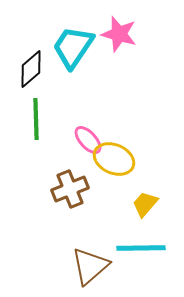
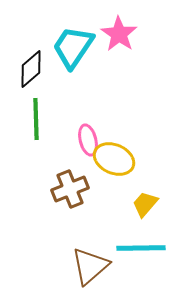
pink star: rotated 18 degrees clockwise
pink ellipse: rotated 28 degrees clockwise
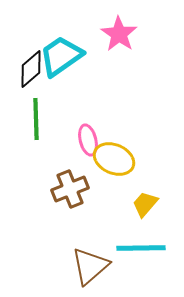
cyan trapezoid: moved 12 px left, 9 px down; rotated 21 degrees clockwise
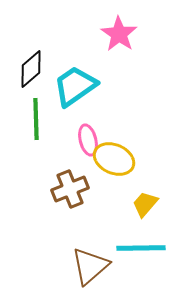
cyan trapezoid: moved 14 px right, 30 px down
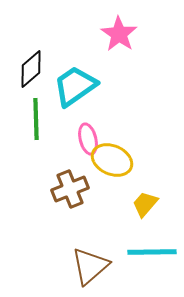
pink ellipse: moved 1 px up
yellow ellipse: moved 2 px left, 1 px down
cyan line: moved 11 px right, 4 px down
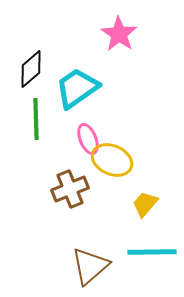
cyan trapezoid: moved 2 px right, 2 px down
pink ellipse: rotated 8 degrees counterclockwise
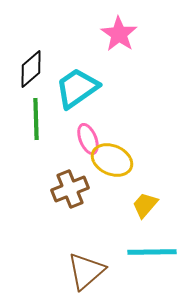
yellow trapezoid: moved 1 px down
brown triangle: moved 4 px left, 5 px down
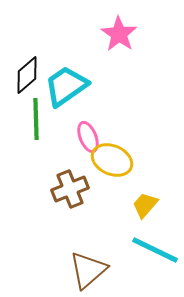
black diamond: moved 4 px left, 6 px down
cyan trapezoid: moved 11 px left, 2 px up
pink ellipse: moved 2 px up
cyan line: moved 3 px right, 2 px up; rotated 27 degrees clockwise
brown triangle: moved 2 px right, 1 px up
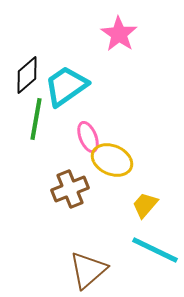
green line: rotated 12 degrees clockwise
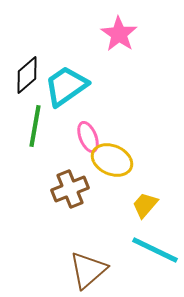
green line: moved 1 px left, 7 px down
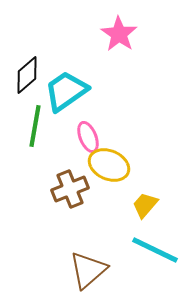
cyan trapezoid: moved 5 px down
yellow ellipse: moved 3 px left, 5 px down
